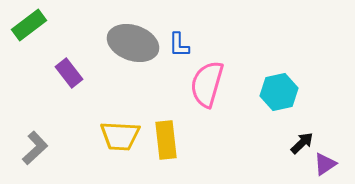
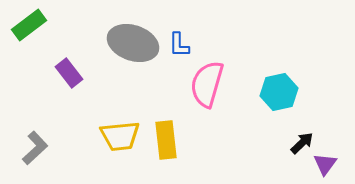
yellow trapezoid: rotated 9 degrees counterclockwise
purple triangle: rotated 20 degrees counterclockwise
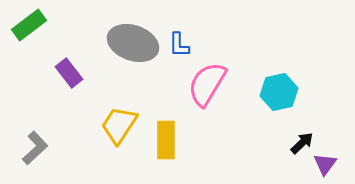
pink semicircle: rotated 15 degrees clockwise
yellow trapezoid: moved 1 px left, 11 px up; rotated 129 degrees clockwise
yellow rectangle: rotated 6 degrees clockwise
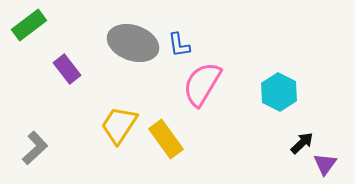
blue L-shape: rotated 8 degrees counterclockwise
purple rectangle: moved 2 px left, 4 px up
pink semicircle: moved 5 px left
cyan hexagon: rotated 21 degrees counterclockwise
yellow rectangle: moved 1 px up; rotated 36 degrees counterclockwise
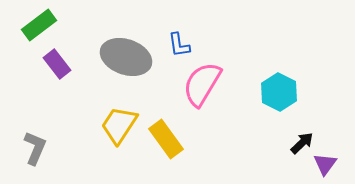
green rectangle: moved 10 px right
gray ellipse: moved 7 px left, 14 px down
purple rectangle: moved 10 px left, 5 px up
gray L-shape: rotated 24 degrees counterclockwise
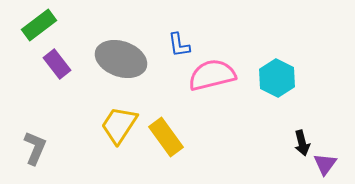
gray ellipse: moved 5 px left, 2 px down
pink semicircle: moved 10 px right, 9 px up; rotated 45 degrees clockwise
cyan hexagon: moved 2 px left, 14 px up
yellow rectangle: moved 2 px up
black arrow: rotated 120 degrees clockwise
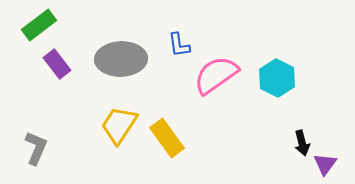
gray ellipse: rotated 21 degrees counterclockwise
pink semicircle: moved 4 px right; rotated 21 degrees counterclockwise
yellow rectangle: moved 1 px right, 1 px down
gray L-shape: moved 1 px right
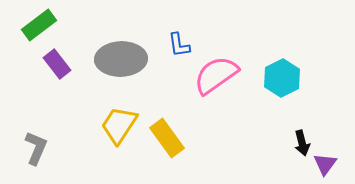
cyan hexagon: moved 5 px right; rotated 6 degrees clockwise
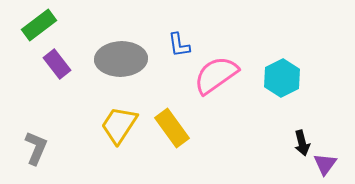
yellow rectangle: moved 5 px right, 10 px up
